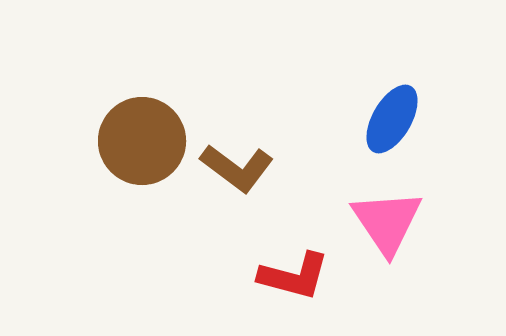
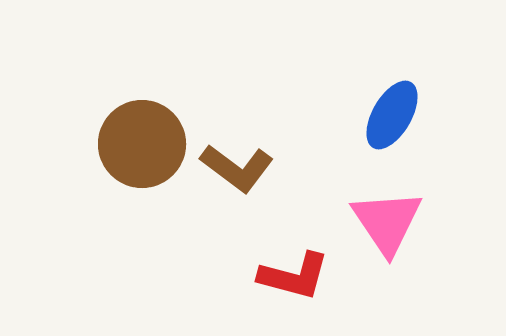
blue ellipse: moved 4 px up
brown circle: moved 3 px down
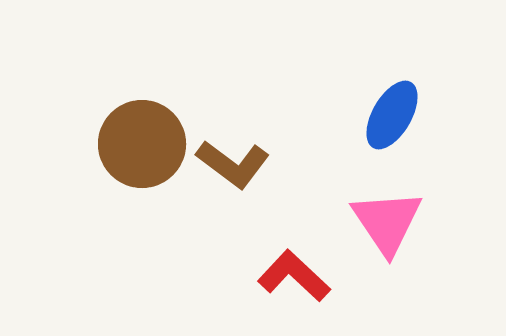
brown L-shape: moved 4 px left, 4 px up
red L-shape: rotated 152 degrees counterclockwise
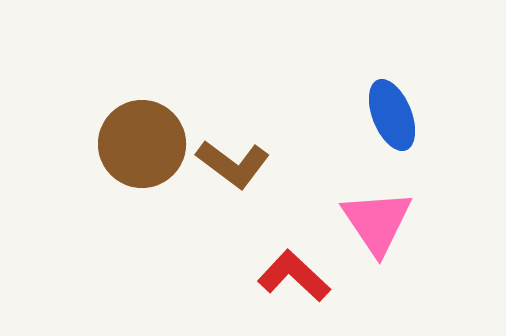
blue ellipse: rotated 52 degrees counterclockwise
pink triangle: moved 10 px left
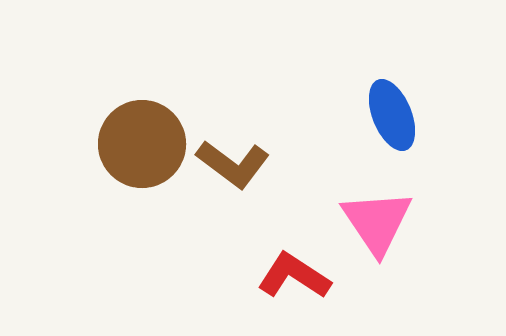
red L-shape: rotated 10 degrees counterclockwise
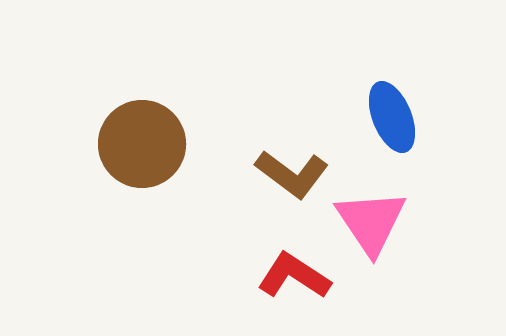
blue ellipse: moved 2 px down
brown L-shape: moved 59 px right, 10 px down
pink triangle: moved 6 px left
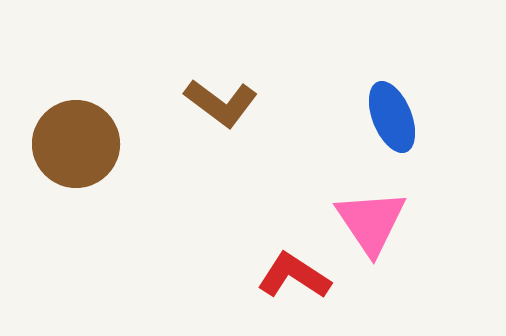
brown circle: moved 66 px left
brown L-shape: moved 71 px left, 71 px up
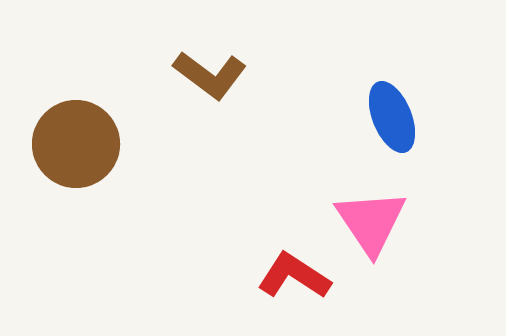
brown L-shape: moved 11 px left, 28 px up
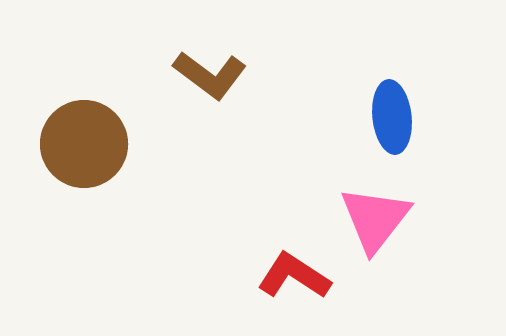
blue ellipse: rotated 16 degrees clockwise
brown circle: moved 8 px right
pink triangle: moved 4 px right, 3 px up; rotated 12 degrees clockwise
